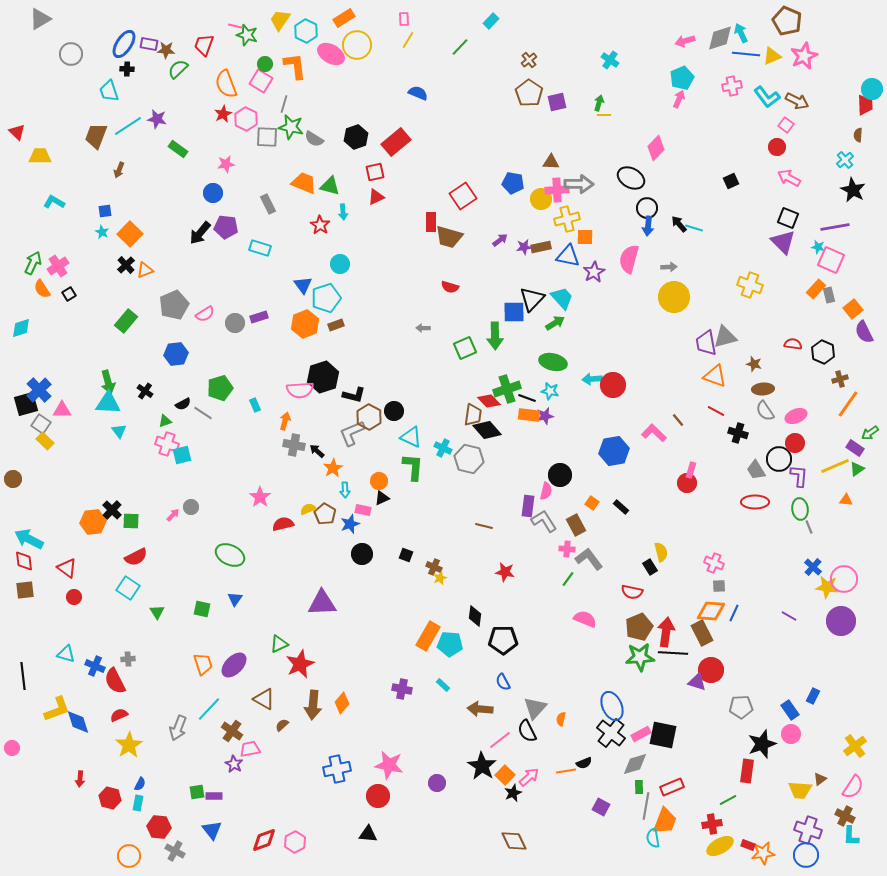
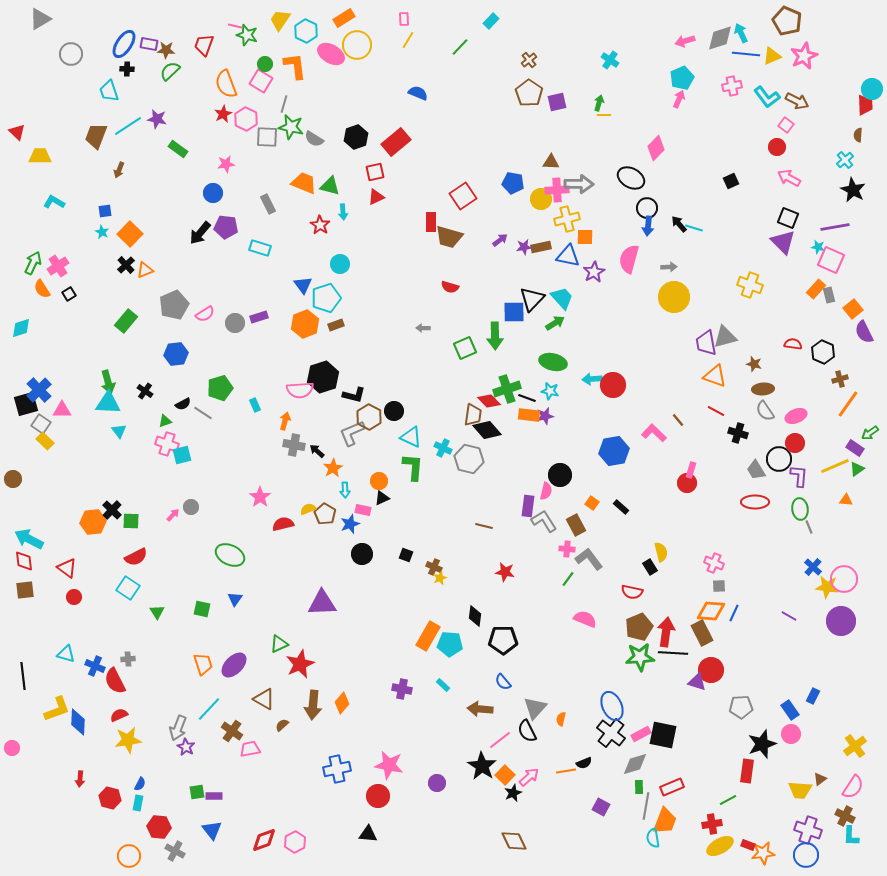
green semicircle at (178, 69): moved 8 px left, 2 px down
blue semicircle at (503, 682): rotated 12 degrees counterclockwise
blue diamond at (78, 722): rotated 20 degrees clockwise
yellow star at (129, 745): moved 1 px left, 5 px up; rotated 24 degrees clockwise
purple star at (234, 764): moved 48 px left, 17 px up
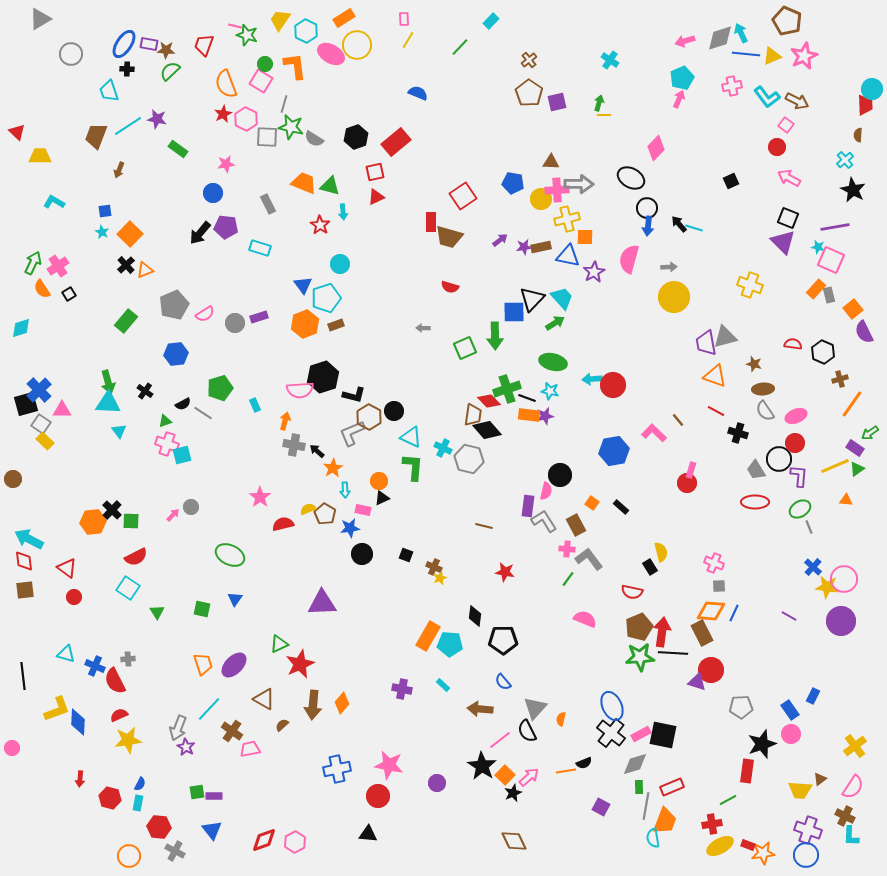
orange line at (848, 404): moved 4 px right
green ellipse at (800, 509): rotated 65 degrees clockwise
blue star at (350, 524): moved 4 px down; rotated 12 degrees clockwise
red arrow at (666, 632): moved 4 px left
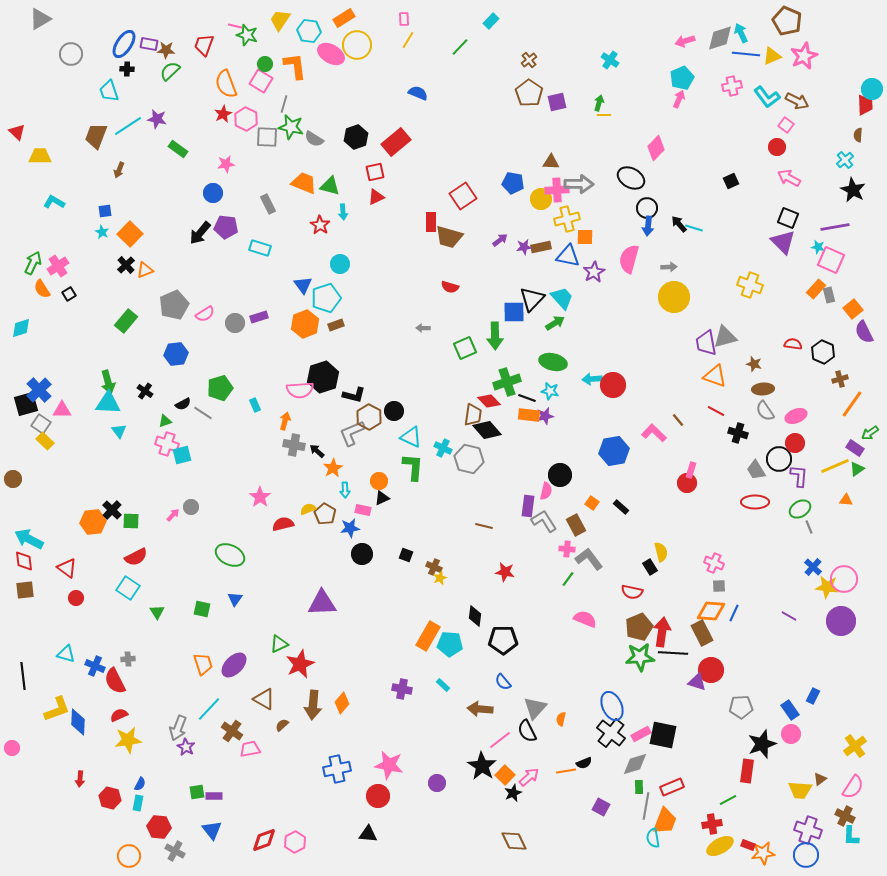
cyan hexagon at (306, 31): moved 3 px right; rotated 20 degrees counterclockwise
green cross at (507, 389): moved 7 px up
red circle at (74, 597): moved 2 px right, 1 px down
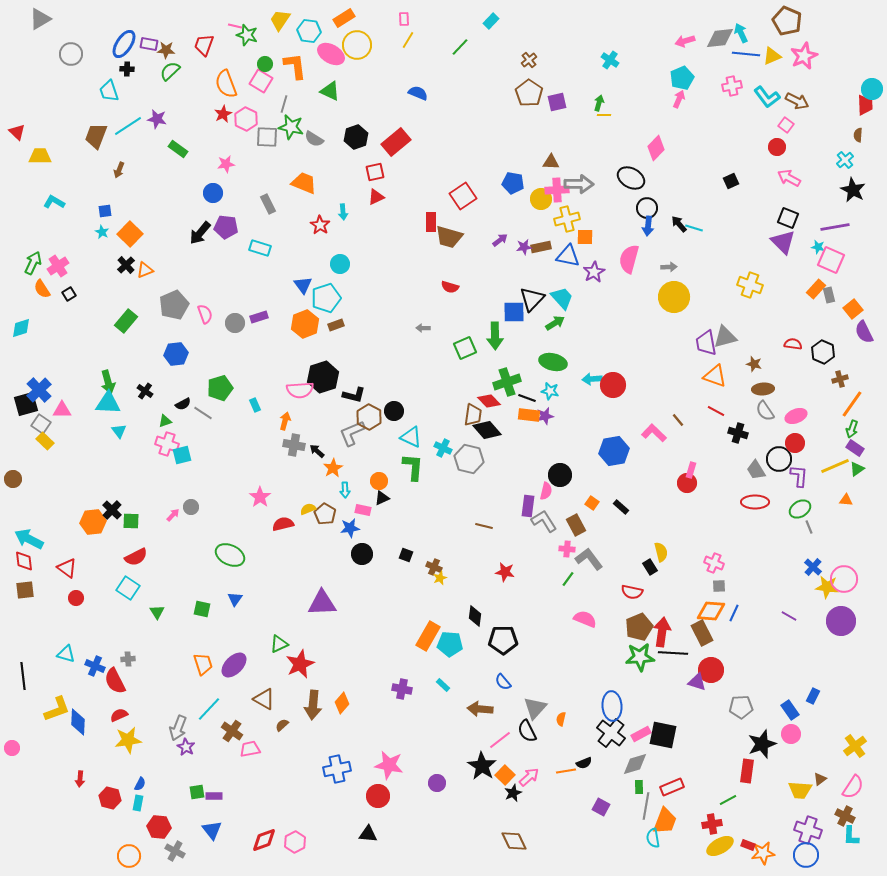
gray diamond at (720, 38): rotated 12 degrees clockwise
green triangle at (330, 186): moved 95 px up; rotated 10 degrees clockwise
pink semicircle at (205, 314): rotated 78 degrees counterclockwise
green arrow at (870, 433): moved 18 px left, 4 px up; rotated 36 degrees counterclockwise
blue ellipse at (612, 706): rotated 20 degrees clockwise
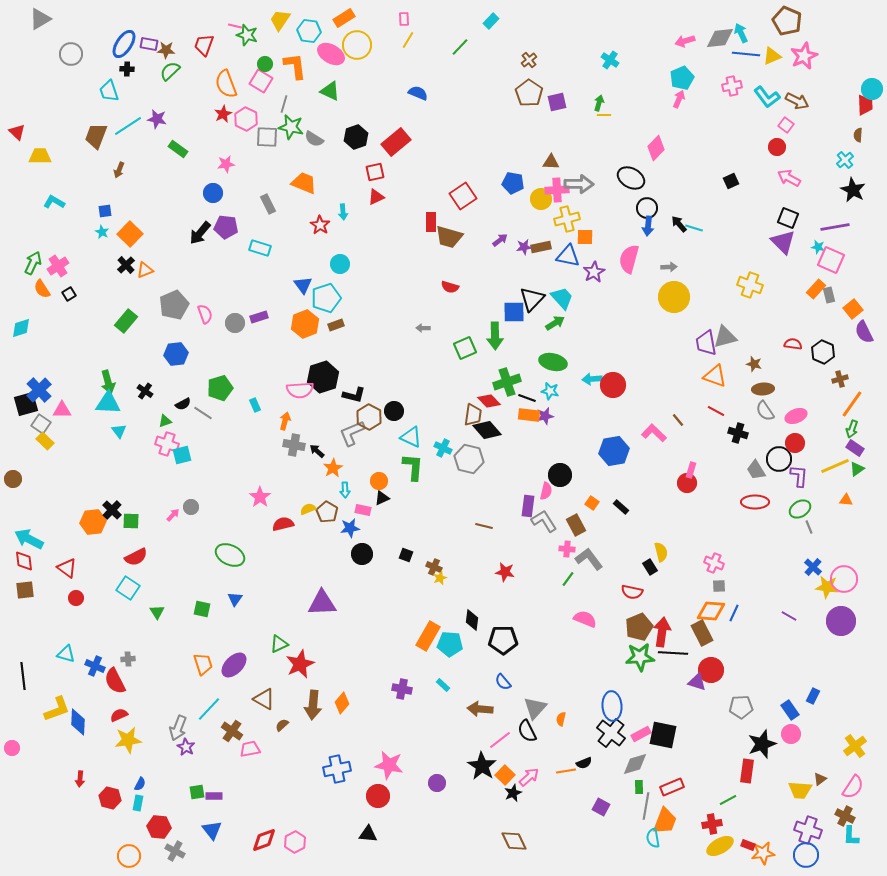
brown pentagon at (325, 514): moved 2 px right, 2 px up
black diamond at (475, 616): moved 3 px left, 4 px down
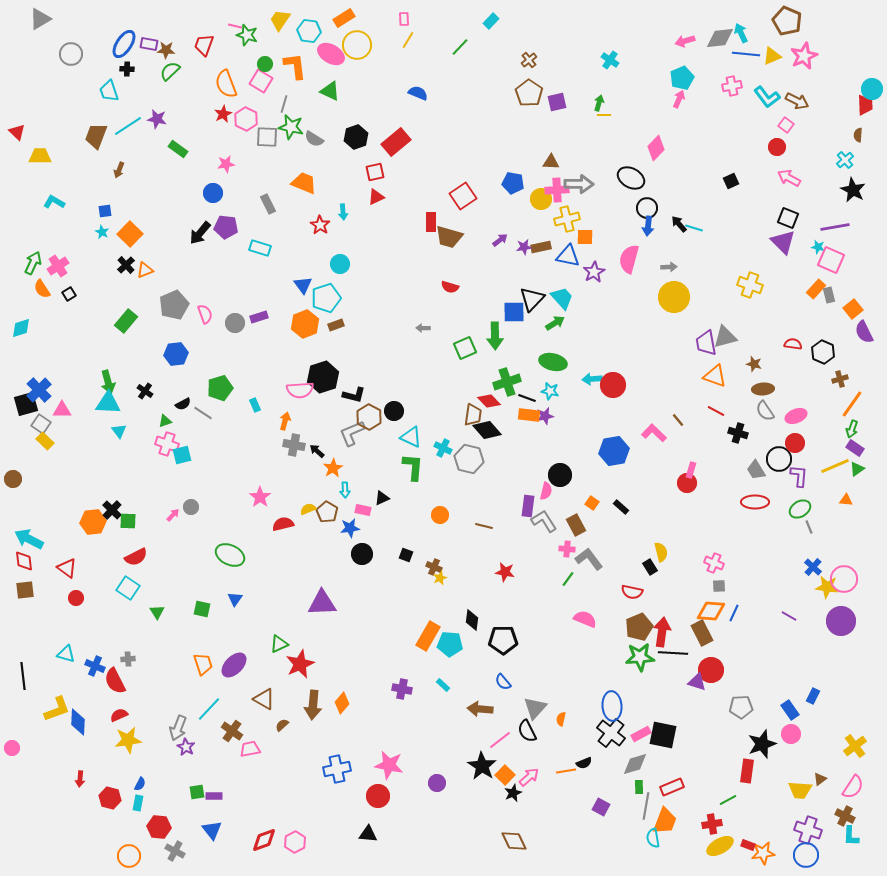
orange circle at (379, 481): moved 61 px right, 34 px down
green square at (131, 521): moved 3 px left
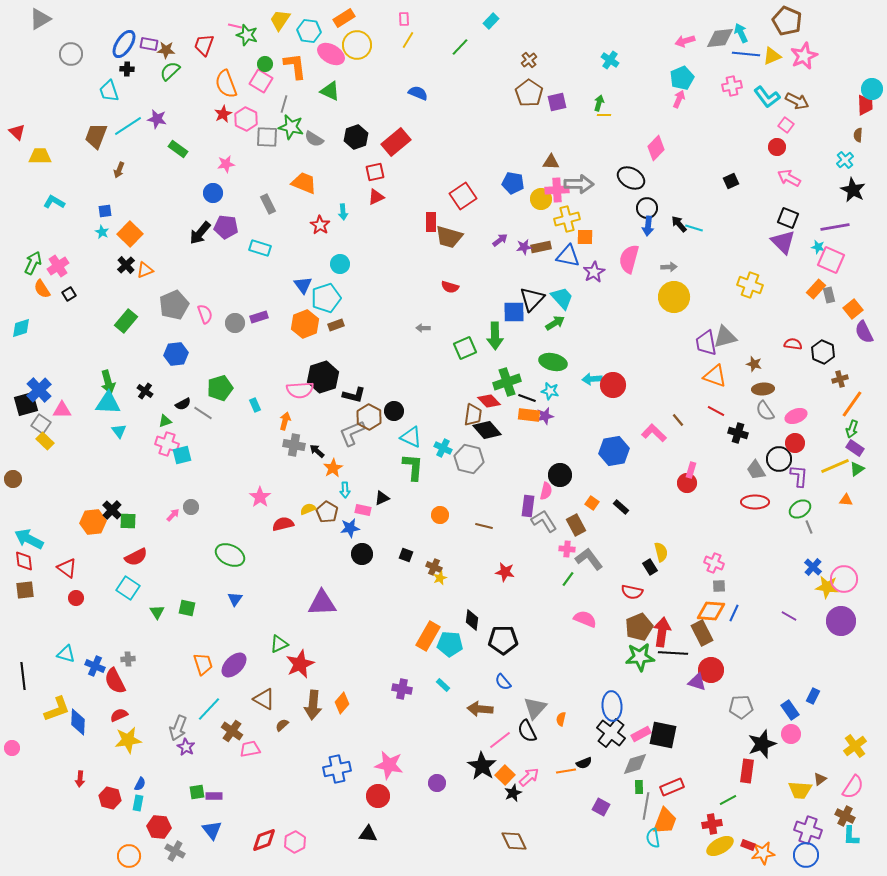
green square at (202, 609): moved 15 px left, 1 px up
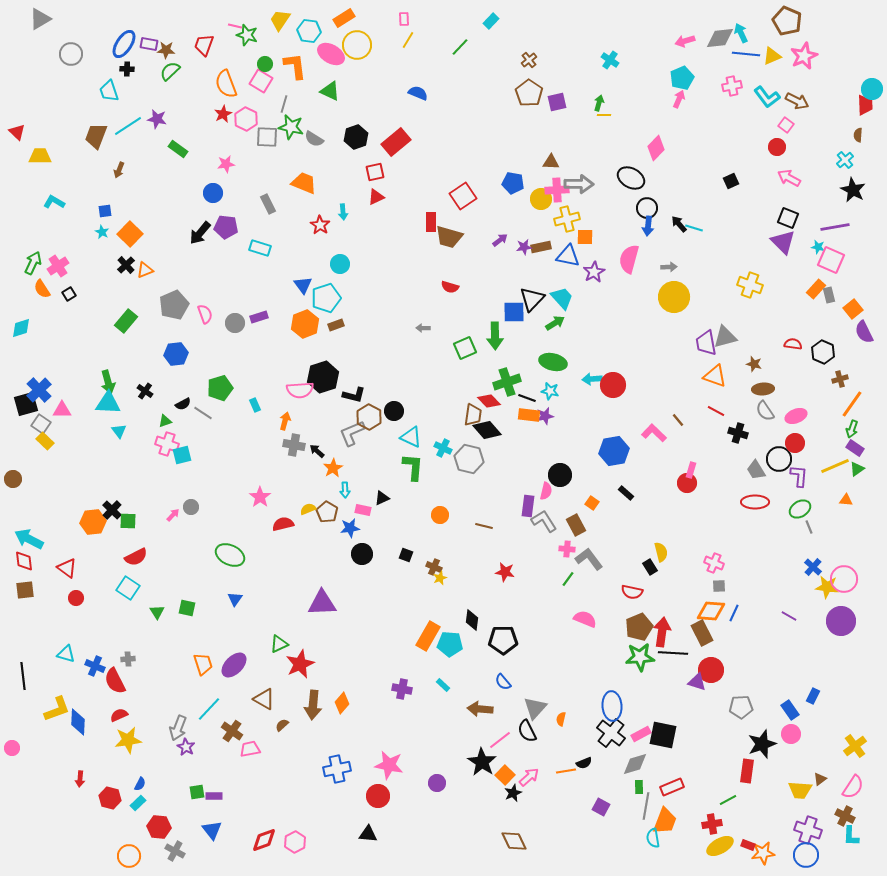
black rectangle at (621, 507): moved 5 px right, 14 px up
black star at (482, 766): moved 4 px up
cyan rectangle at (138, 803): rotated 35 degrees clockwise
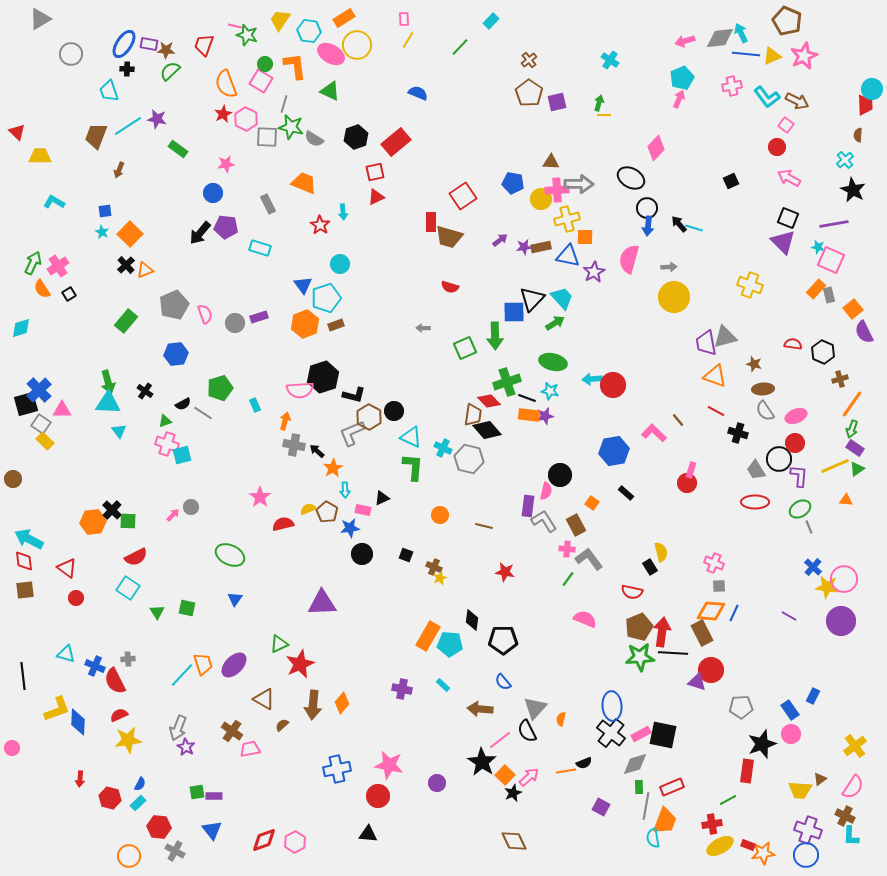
purple line at (835, 227): moved 1 px left, 3 px up
cyan line at (209, 709): moved 27 px left, 34 px up
